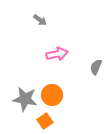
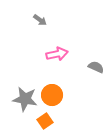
gray semicircle: rotated 91 degrees clockwise
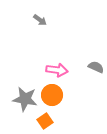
pink arrow: moved 16 px down; rotated 20 degrees clockwise
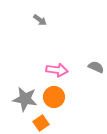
orange circle: moved 2 px right, 2 px down
orange square: moved 4 px left, 2 px down
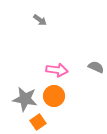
orange circle: moved 1 px up
orange square: moved 3 px left, 1 px up
